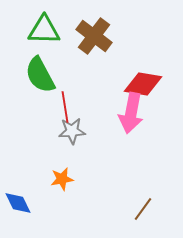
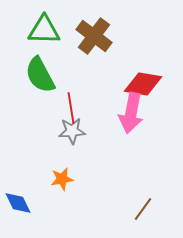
red line: moved 6 px right, 1 px down
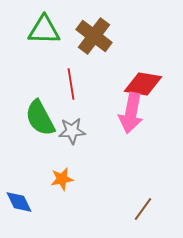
green semicircle: moved 43 px down
red line: moved 24 px up
blue diamond: moved 1 px right, 1 px up
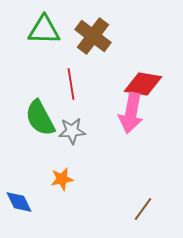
brown cross: moved 1 px left
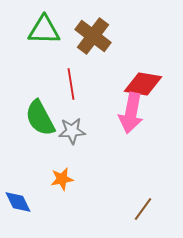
blue diamond: moved 1 px left
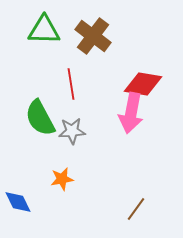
brown line: moved 7 px left
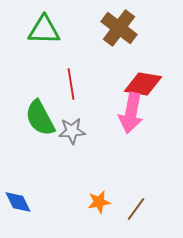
brown cross: moved 26 px right, 8 px up
orange star: moved 37 px right, 23 px down
